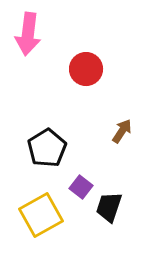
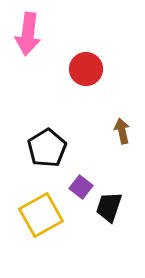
brown arrow: rotated 45 degrees counterclockwise
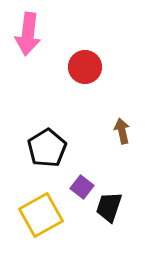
red circle: moved 1 px left, 2 px up
purple square: moved 1 px right
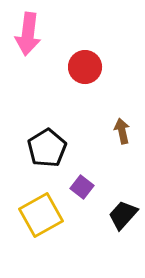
black trapezoid: moved 14 px right, 8 px down; rotated 24 degrees clockwise
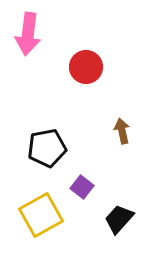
red circle: moved 1 px right
black pentagon: rotated 21 degrees clockwise
black trapezoid: moved 4 px left, 4 px down
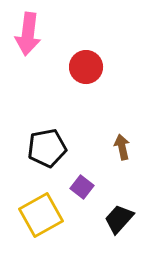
brown arrow: moved 16 px down
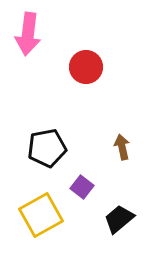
black trapezoid: rotated 8 degrees clockwise
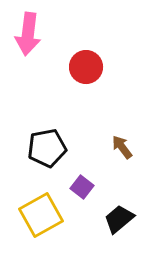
brown arrow: rotated 25 degrees counterclockwise
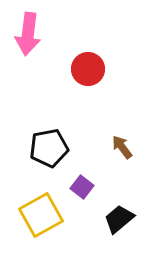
red circle: moved 2 px right, 2 px down
black pentagon: moved 2 px right
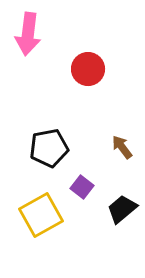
black trapezoid: moved 3 px right, 10 px up
